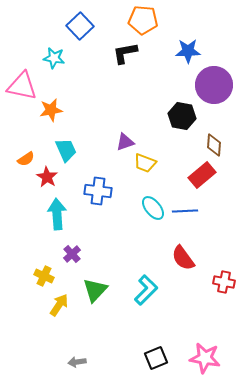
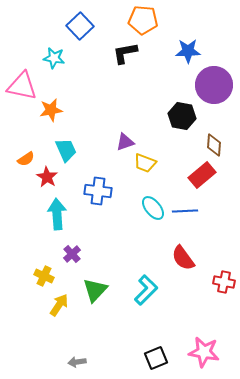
pink star: moved 1 px left, 6 px up
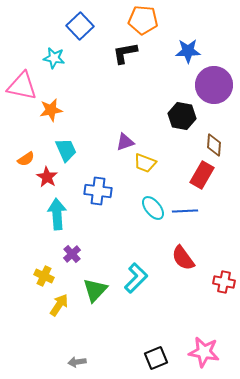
red rectangle: rotated 20 degrees counterclockwise
cyan L-shape: moved 10 px left, 12 px up
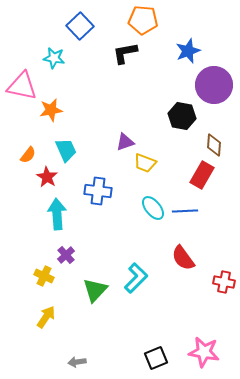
blue star: rotated 20 degrees counterclockwise
orange semicircle: moved 2 px right, 4 px up; rotated 18 degrees counterclockwise
purple cross: moved 6 px left, 1 px down
yellow arrow: moved 13 px left, 12 px down
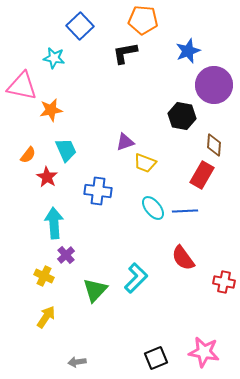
cyan arrow: moved 3 px left, 9 px down
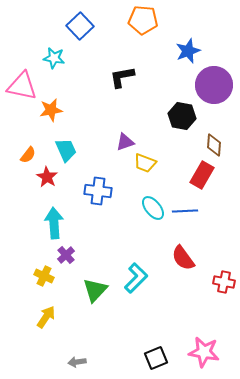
black L-shape: moved 3 px left, 24 px down
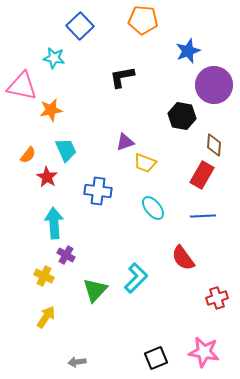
blue line: moved 18 px right, 5 px down
purple cross: rotated 18 degrees counterclockwise
red cross: moved 7 px left, 16 px down; rotated 30 degrees counterclockwise
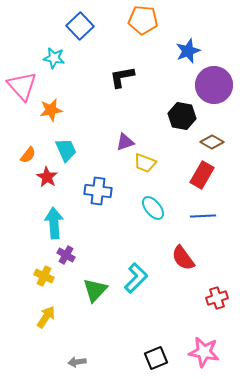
pink triangle: rotated 36 degrees clockwise
brown diamond: moved 2 px left, 3 px up; rotated 65 degrees counterclockwise
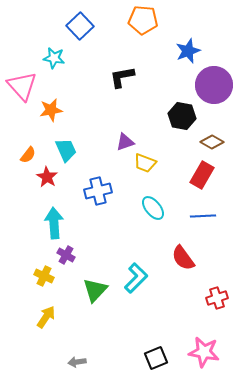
blue cross: rotated 20 degrees counterclockwise
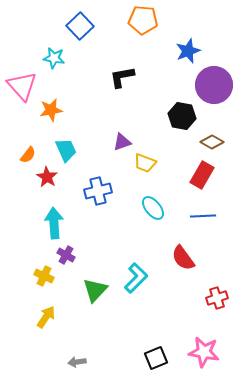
purple triangle: moved 3 px left
